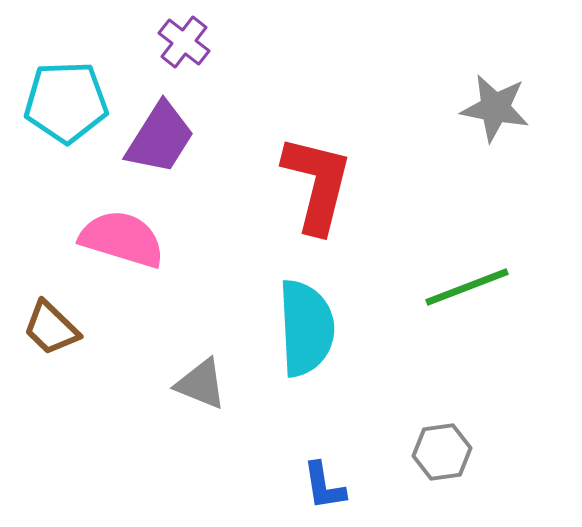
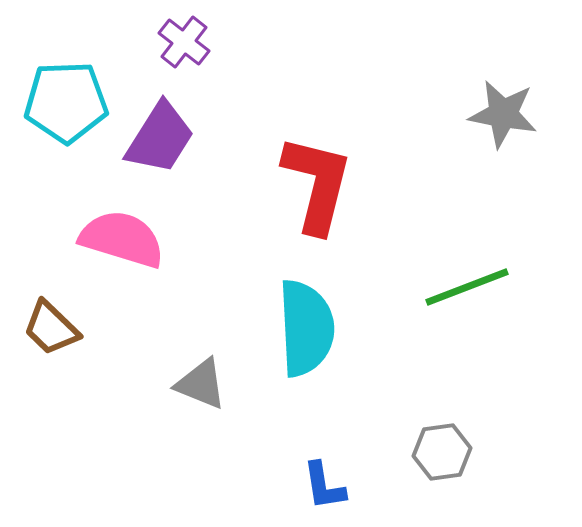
gray star: moved 8 px right, 6 px down
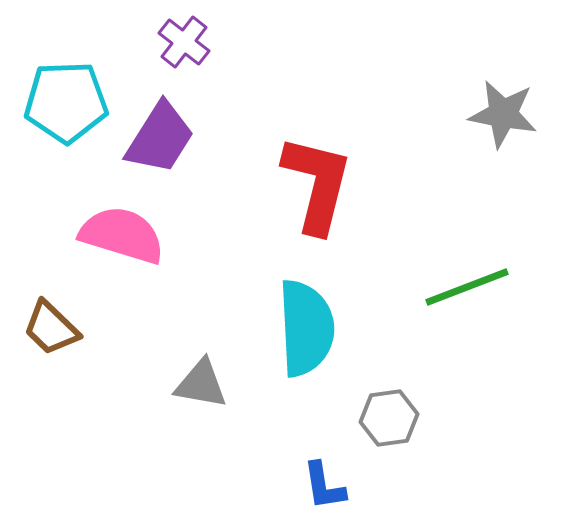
pink semicircle: moved 4 px up
gray triangle: rotated 12 degrees counterclockwise
gray hexagon: moved 53 px left, 34 px up
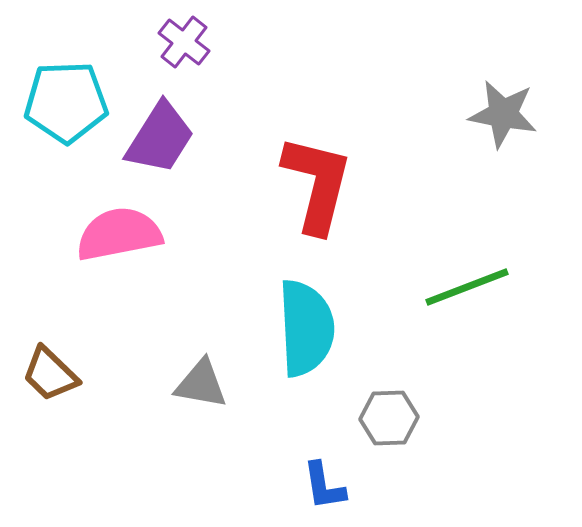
pink semicircle: moved 3 px left, 1 px up; rotated 28 degrees counterclockwise
brown trapezoid: moved 1 px left, 46 px down
gray hexagon: rotated 6 degrees clockwise
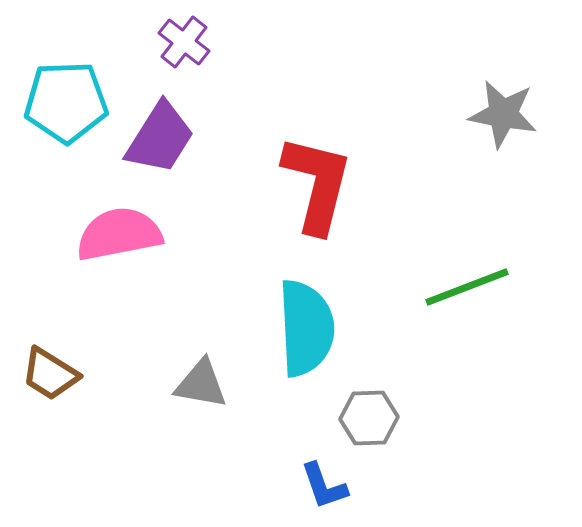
brown trapezoid: rotated 12 degrees counterclockwise
gray hexagon: moved 20 px left
blue L-shape: rotated 10 degrees counterclockwise
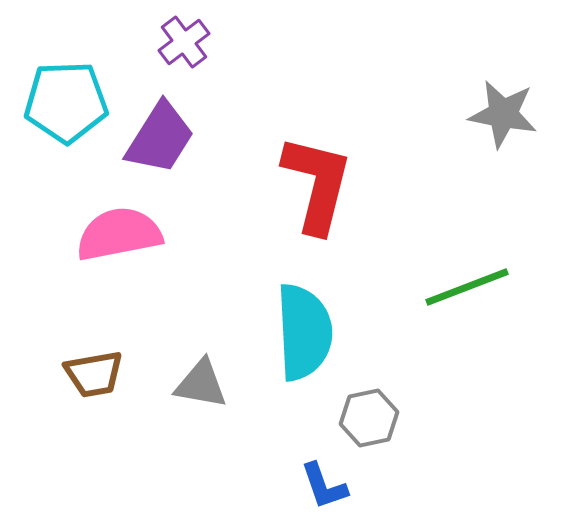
purple cross: rotated 15 degrees clockwise
cyan semicircle: moved 2 px left, 4 px down
brown trapezoid: moved 44 px right; rotated 42 degrees counterclockwise
gray hexagon: rotated 10 degrees counterclockwise
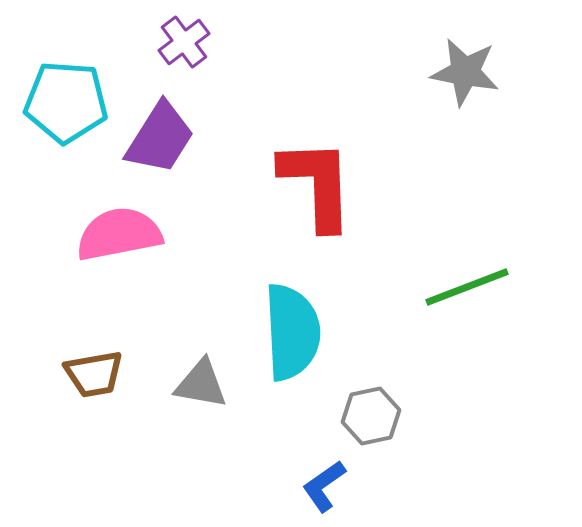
cyan pentagon: rotated 6 degrees clockwise
gray star: moved 38 px left, 42 px up
red L-shape: rotated 16 degrees counterclockwise
cyan semicircle: moved 12 px left
gray hexagon: moved 2 px right, 2 px up
blue L-shape: rotated 74 degrees clockwise
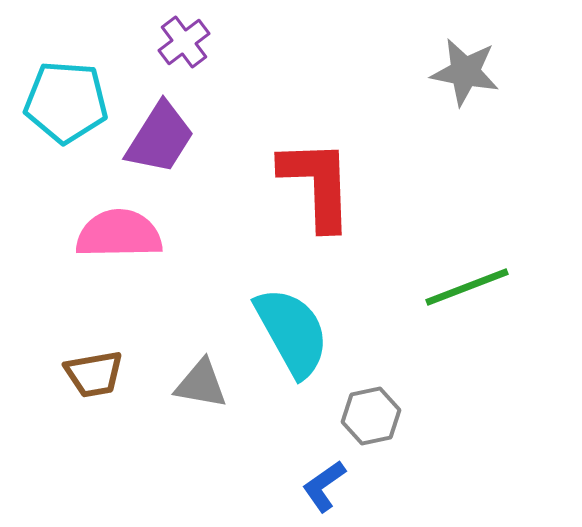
pink semicircle: rotated 10 degrees clockwise
cyan semicircle: rotated 26 degrees counterclockwise
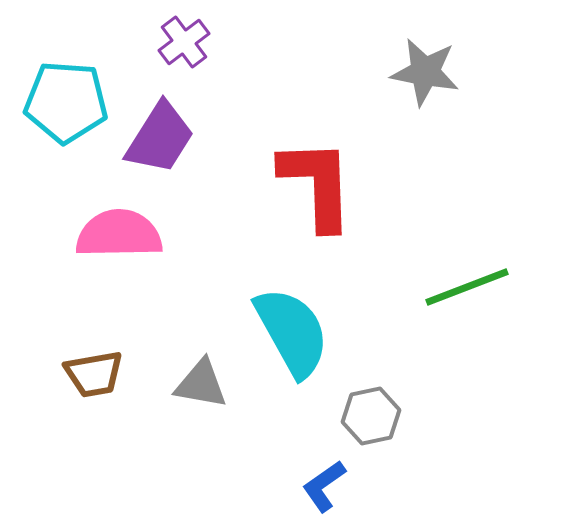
gray star: moved 40 px left
